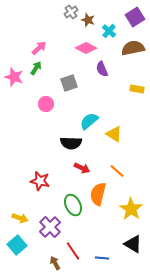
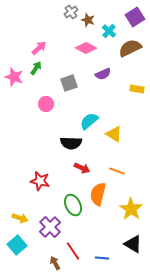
brown semicircle: moved 3 px left; rotated 15 degrees counterclockwise
purple semicircle: moved 1 px right, 5 px down; rotated 91 degrees counterclockwise
orange line: rotated 21 degrees counterclockwise
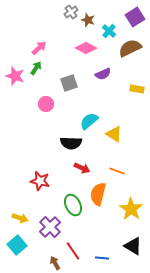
pink star: moved 1 px right, 1 px up
black triangle: moved 2 px down
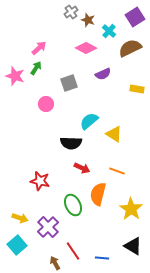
purple cross: moved 2 px left
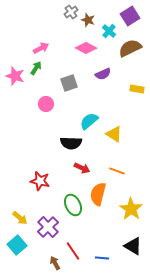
purple square: moved 5 px left, 1 px up
pink arrow: moved 2 px right; rotated 14 degrees clockwise
yellow arrow: rotated 21 degrees clockwise
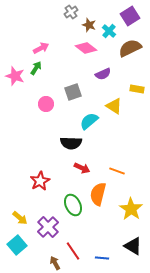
brown star: moved 1 px right, 5 px down
pink diamond: rotated 10 degrees clockwise
gray square: moved 4 px right, 9 px down
yellow triangle: moved 28 px up
red star: rotated 30 degrees clockwise
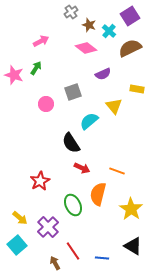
pink arrow: moved 7 px up
pink star: moved 1 px left, 1 px up
yellow triangle: rotated 18 degrees clockwise
black semicircle: rotated 55 degrees clockwise
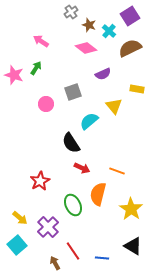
pink arrow: rotated 119 degrees counterclockwise
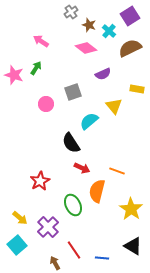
orange semicircle: moved 1 px left, 3 px up
red line: moved 1 px right, 1 px up
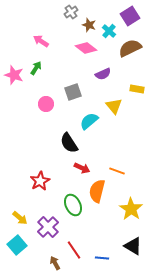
black semicircle: moved 2 px left
